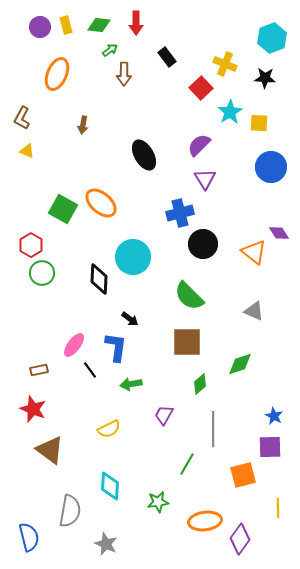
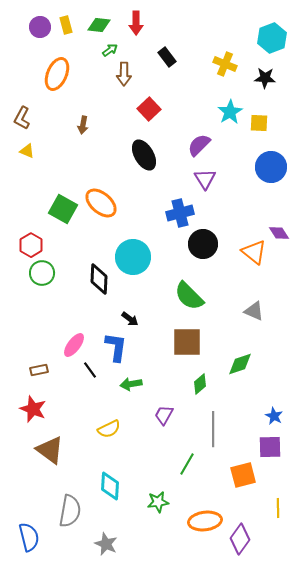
red square at (201, 88): moved 52 px left, 21 px down
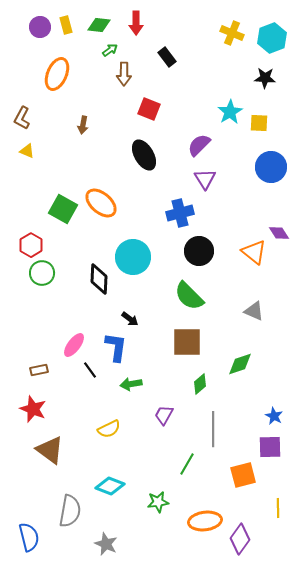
yellow cross at (225, 64): moved 7 px right, 31 px up
red square at (149, 109): rotated 25 degrees counterclockwise
black circle at (203, 244): moved 4 px left, 7 px down
cyan diamond at (110, 486): rotated 72 degrees counterclockwise
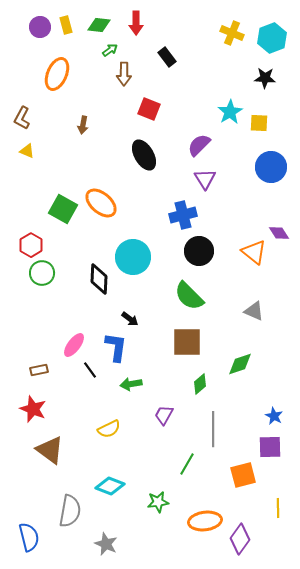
blue cross at (180, 213): moved 3 px right, 2 px down
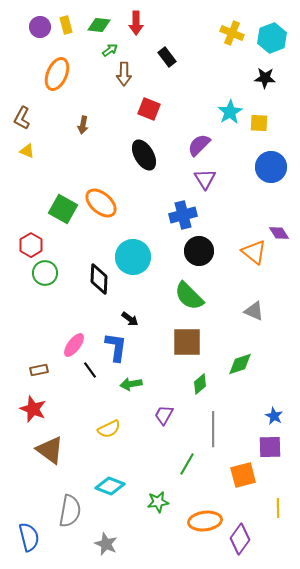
green circle at (42, 273): moved 3 px right
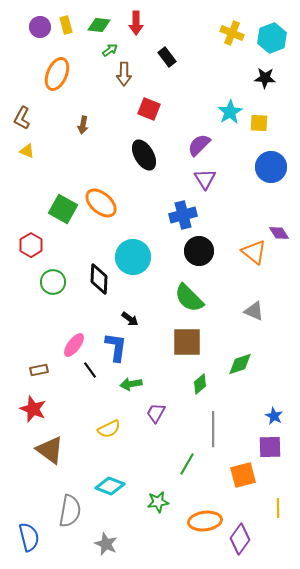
green circle at (45, 273): moved 8 px right, 9 px down
green semicircle at (189, 296): moved 2 px down
purple trapezoid at (164, 415): moved 8 px left, 2 px up
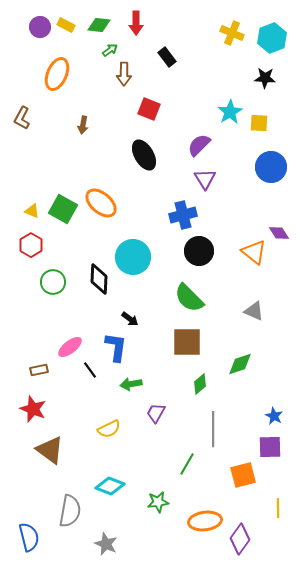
yellow rectangle at (66, 25): rotated 48 degrees counterclockwise
yellow triangle at (27, 151): moved 5 px right, 60 px down
pink ellipse at (74, 345): moved 4 px left, 2 px down; rotated 15 degrees clockwise
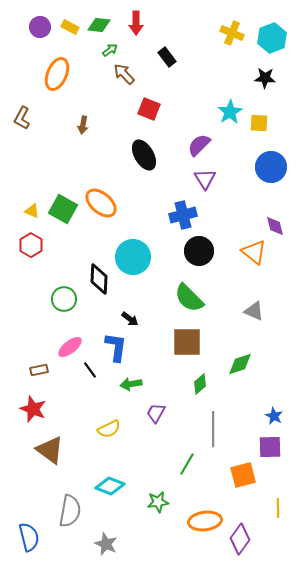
yellow rectangle at (66, 25): moved 4 px right, 2 px down
brown arrow at (124, 74): rotated 135 degrees clockwise
purple diamond at (279, 233): moved 4 px left, 7 px up; rotated 20 degrees clockwise
green circle at (53, 282): moved 11 px right, 17 px down
